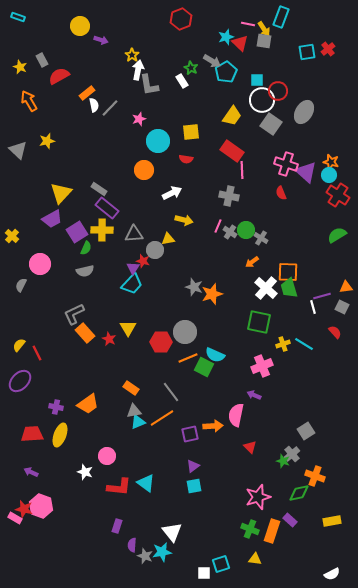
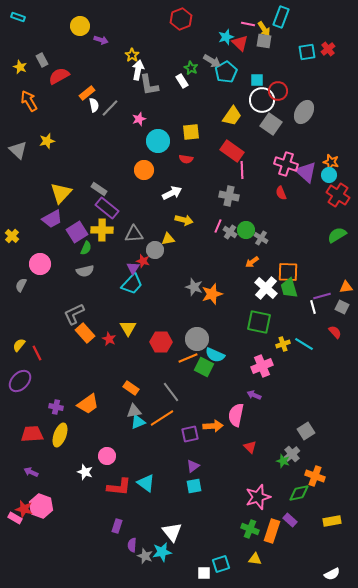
gray circle at (185, 332): moved 12 px right, 7 px down
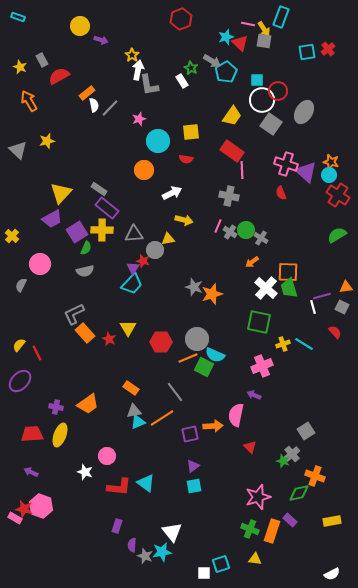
gray line at (171, 392): moved 4 px right
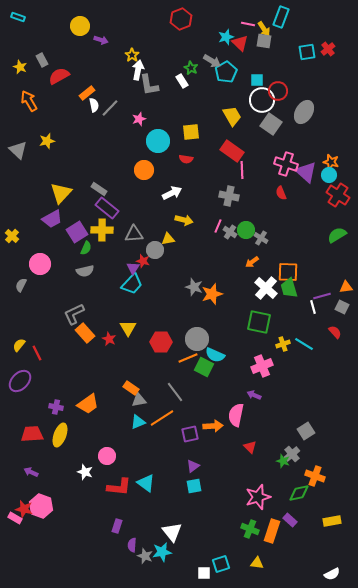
yellow trapezoid at (232, 116): rotated 65 degrees counterclockwise
gray triangle at (134, 411): moved 5 px right, 11 px up
yellow triangle at (255, 559): moved 2 px right, 4 px down
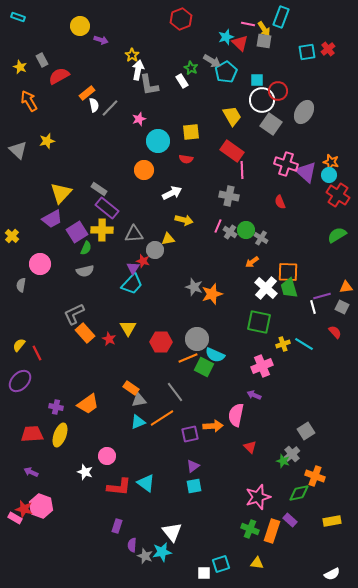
red semicircle at (281, 193): moved 1 px left, 9 px down
gray semicircle at (21, 285): rotated 16 degrees counterclockwise
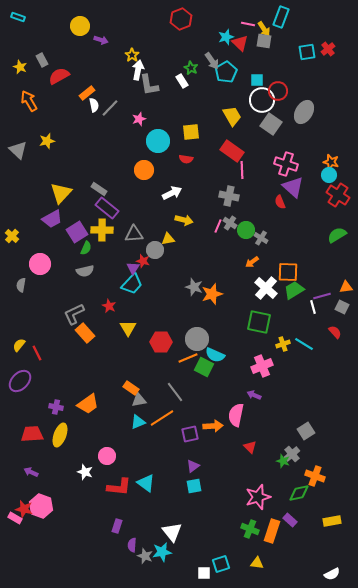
gray arrow at (212, 61): rotated 24 degrees clockwise
purple triangle at (306, 172): moved 13 px left, 15 px down
gray cross at (230, 232): moved 9 px up
green trapezoid at (289, 288): moved 5 px right, 2 px down; rotated 75 degrees clockwise
red star at (109, 339): moved 33 px up
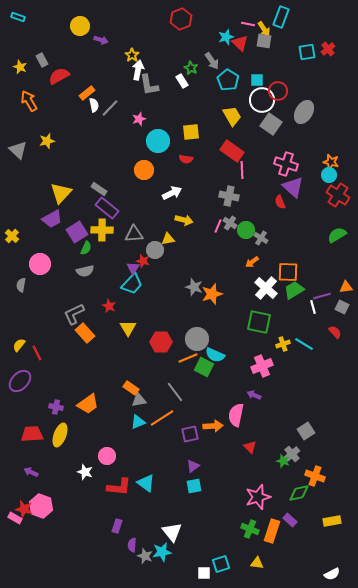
cyan pentagon at (226, 72): moved 2 px right, 8 px down; rotated 10 degrees counterclockwise
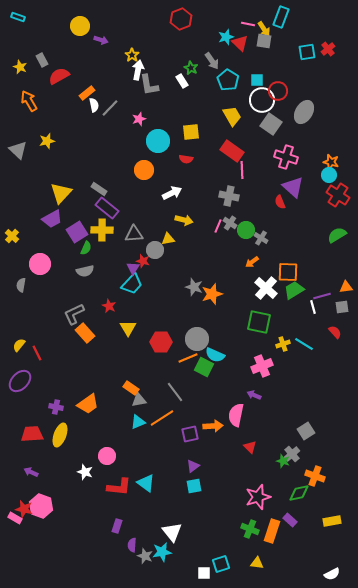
pink cross at (286, 164): moved 7 px up
gray square at (342, 307): rotated 32 degrees counterclockwise
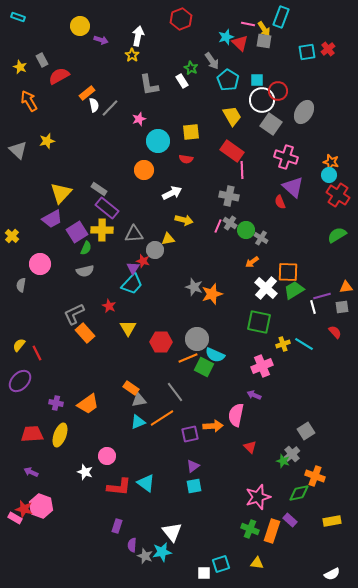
white arrow at (138, 70): moved 34 px up
purple cross at (56, 407): moved 4 px up
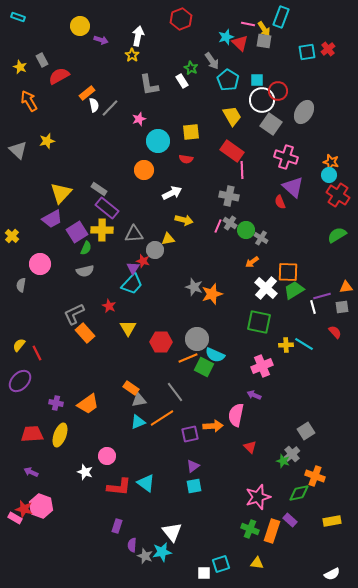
yellow cross at (283, 344): moved 3 px right, 1 px down; rotated 16 degrees clockwise
